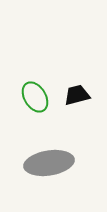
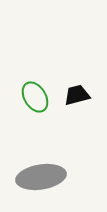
gray ellipse: moved 8 px left, 14 px down
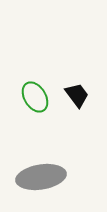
black trapezoid: rotated 68 degrees clockwise
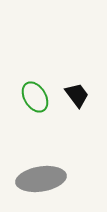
gray ellipse: moved 2 px down
